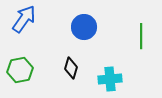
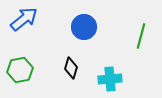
blue arrow: rotated 16 degrees clockwise
green line: rotated 15 degrees clockwise
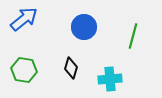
green line: moved 8 px left
green hexagon: moved 4 px right; rotated 20 degrees clockwise
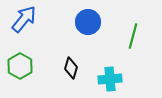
blue arrow: rotated 12 degrees counterclockwise
blue circle: moved 4 px right, 5 px up
green hexagon: moved 4 px left, 4 px up; rotated 20 degrees clockwise
